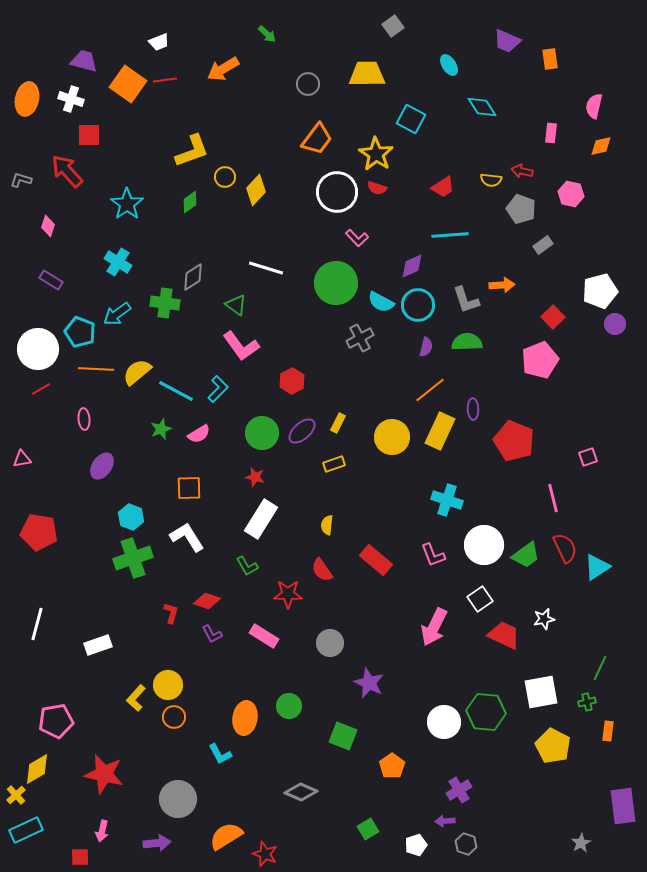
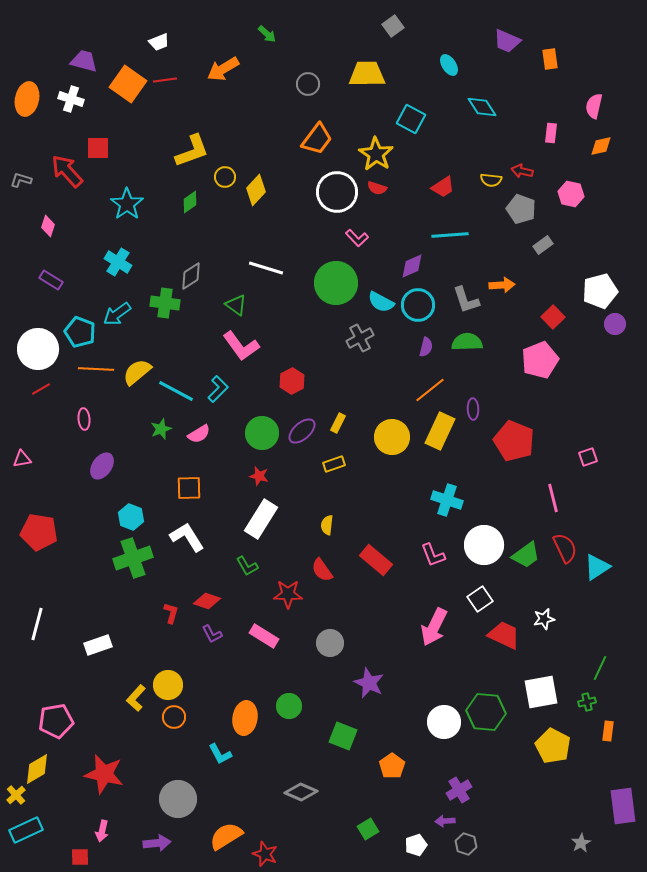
red square at (89, 135): moved 9 px right, 13 px down
gray diamond at (193, 277): moved 2 px left, 1 px up
red star at (255, 477): moved 4 px right, 1 px up
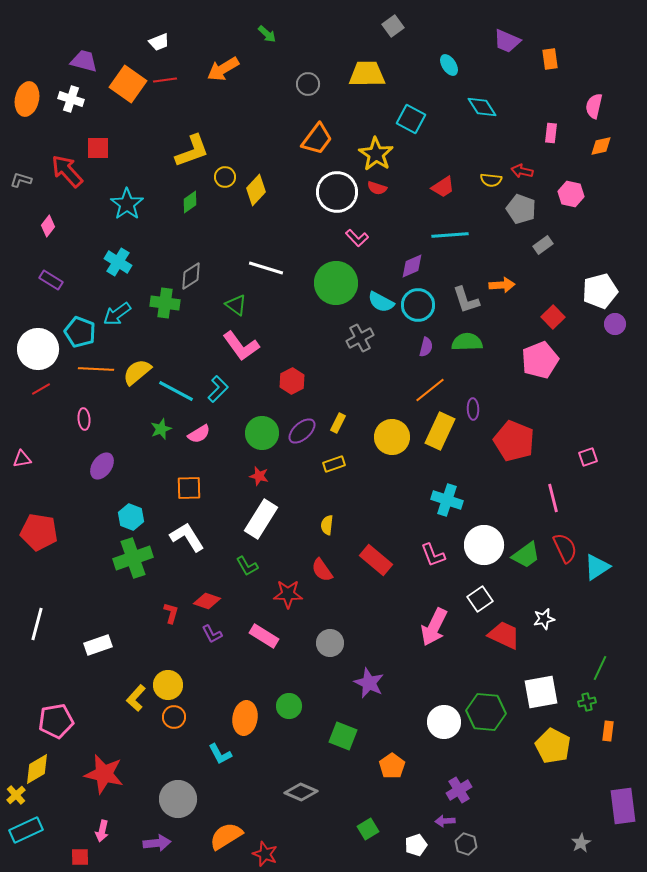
pink diamond at (48, 226): rotated 20 degrees clockwise
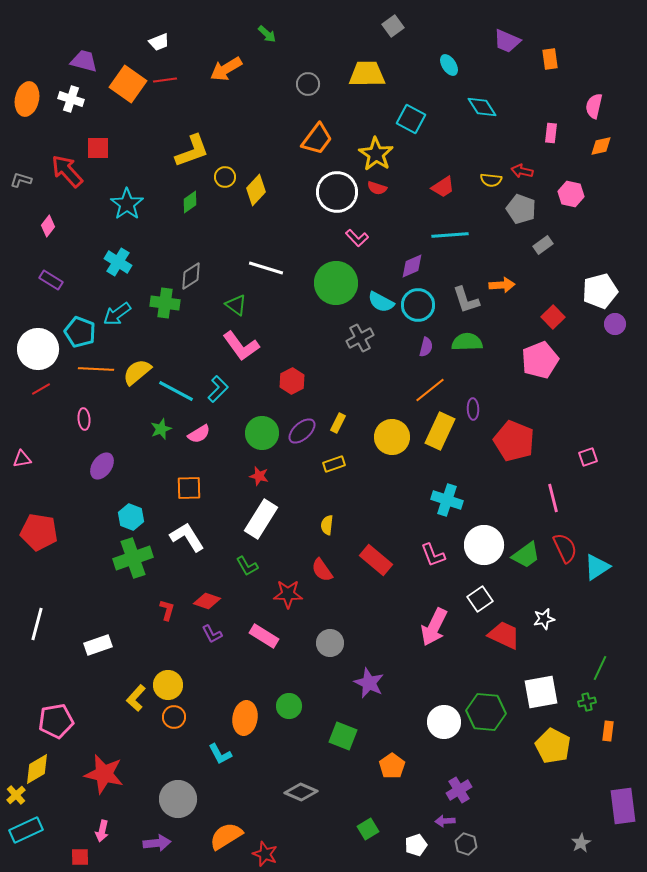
orange arrow at (223, 69): moved 3 px right
red L-shape at (171, 613): moved 4 px left, 3 px up
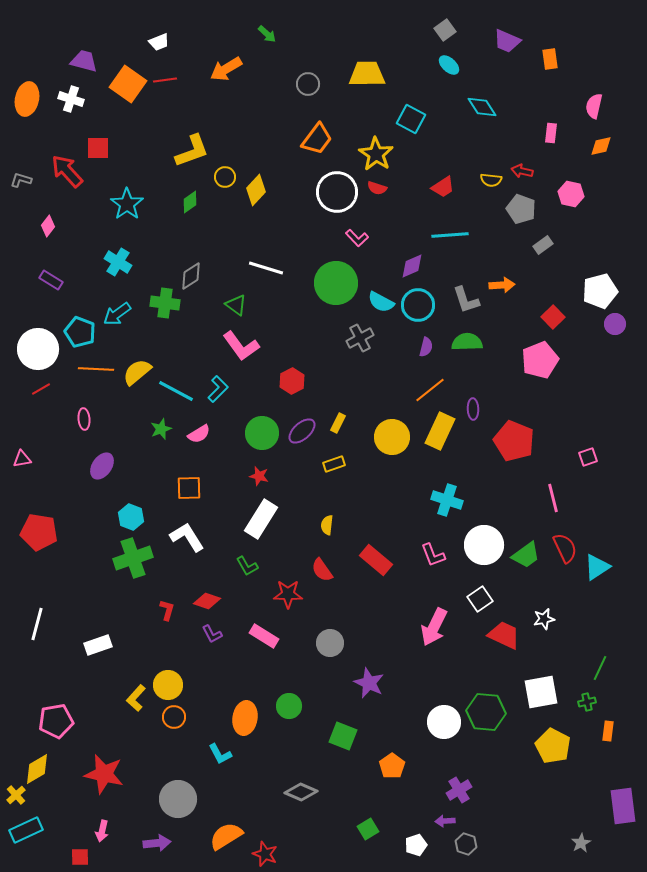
gray square at (393, 26): moved 52 px right, 4 px down
cyan ellipse at (449, 65): rotated 15 degrees counterclockwise
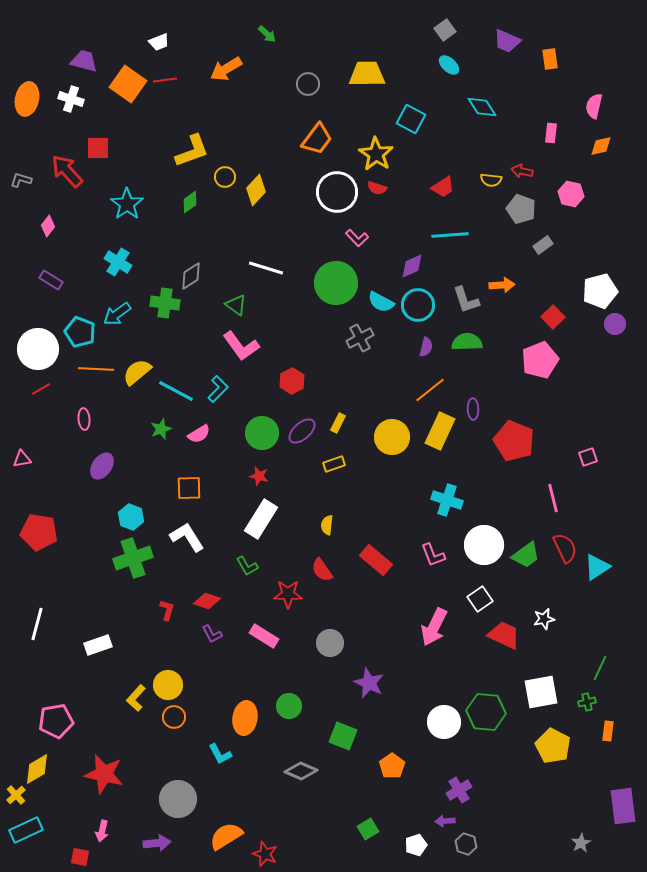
gray diamond at (301, 792): moved 21 px up
red square at (80, 857): rotated 12 degrees clockwise
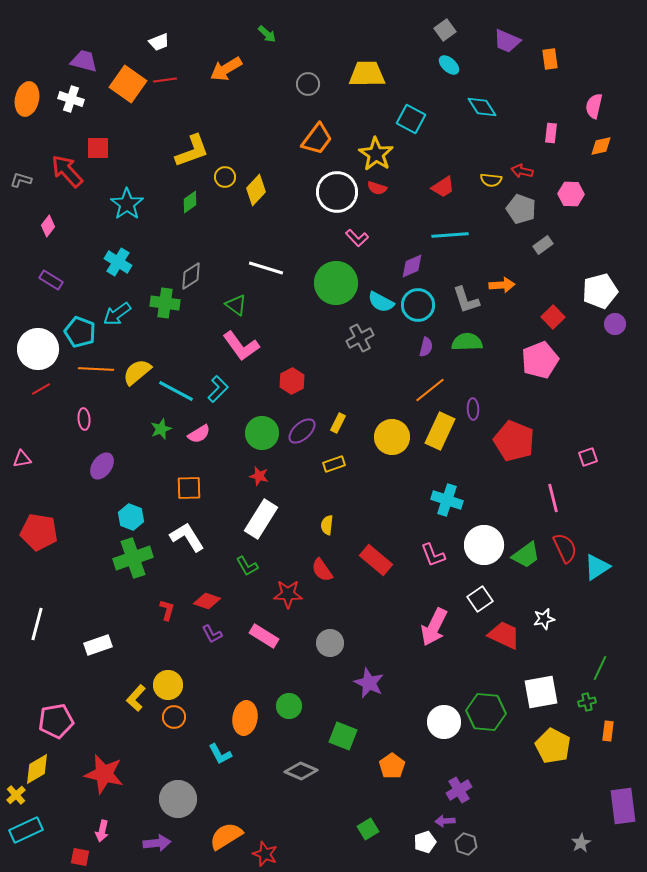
pink hexagon at (571, 194): rotated 10 degrees counterclockwise
white pentagon at (416, 845): moved 9 px right, 3 px up
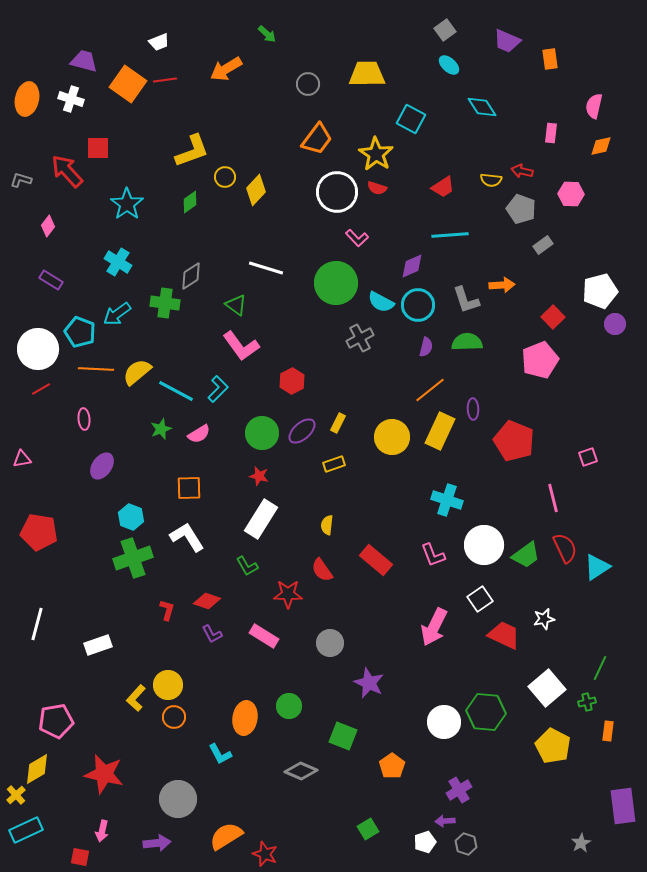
white square at (541, 692): moved 6 px right, 4 px up; rotated 30 degrees counterclockwise
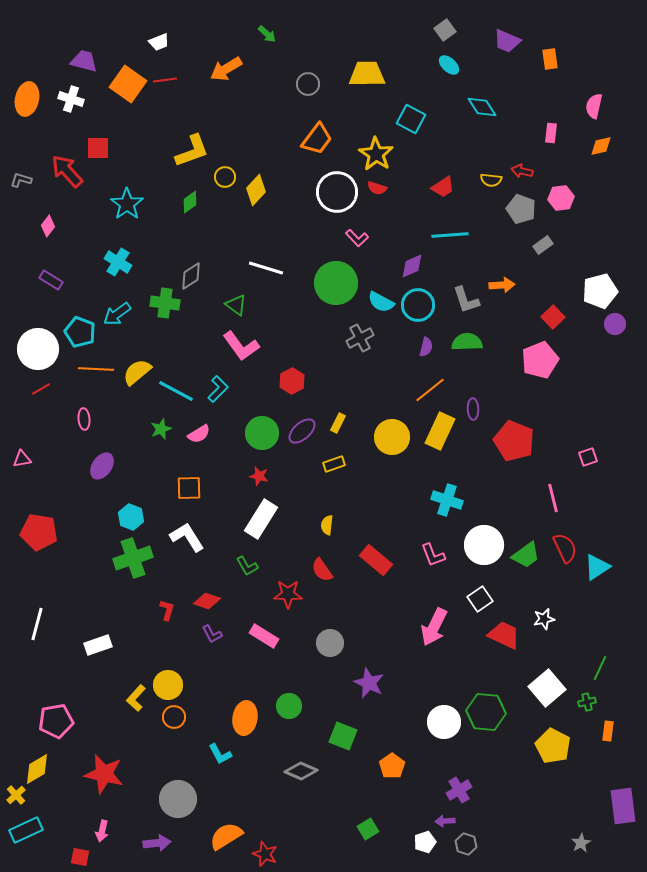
pink hexagon at (571, 194): moved 10 px left, 4 px down; rotated 10 degrees counterclockwise
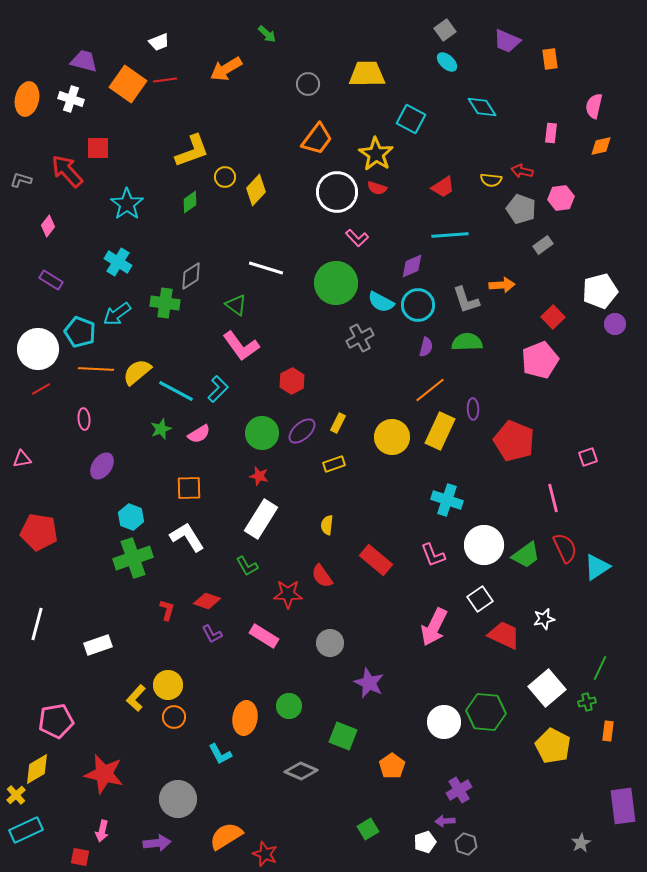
cyan ellipse at (449, 65): moved 2 px left, 3 px up
red semicircle at (322, 570): moved 6 px down
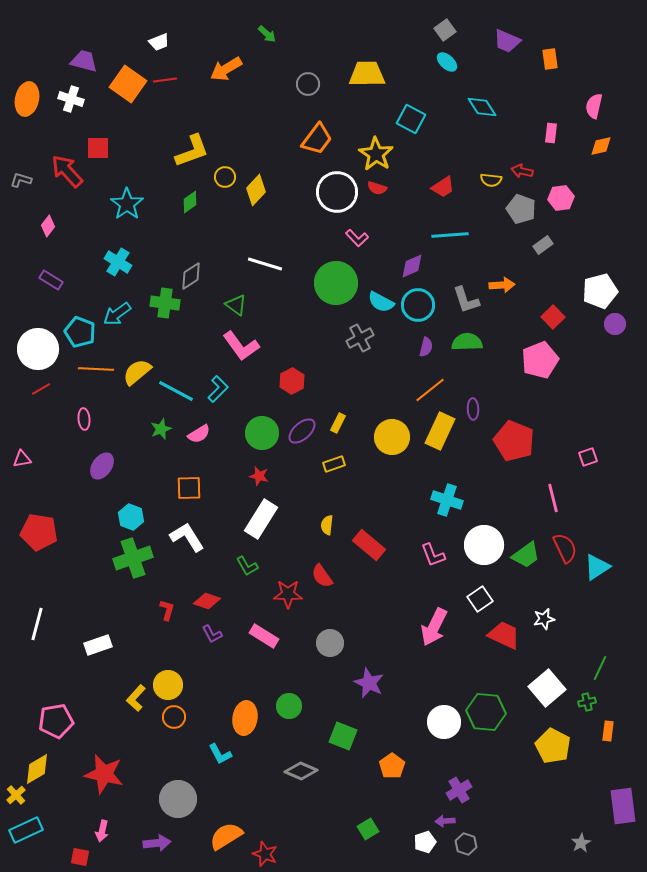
white line at (266, 268): moved 1 px left, 4 px up
red rectangle at (376, 560): moved 7 px left, 15 px up
